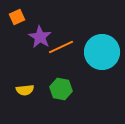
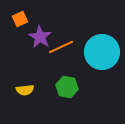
orange square: moved 3 px right, 2 px down
green hexagon: moved 6 px right, 2 px up
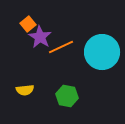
orange square: moved 8 px right, 5 px down; rotated 14 degrees counterclockwise
green hexagon: moved 9 px down
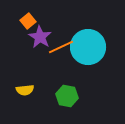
orange square: moved 3 px up
cyan circle: moved 14 px left, 5 px up
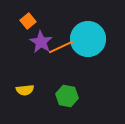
purple star: moved 1 px right, 5 px down
cyan circle: moved 8 px up
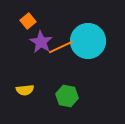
cyan circle: moved 2 px down
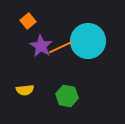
purple star: moved 4 px down
